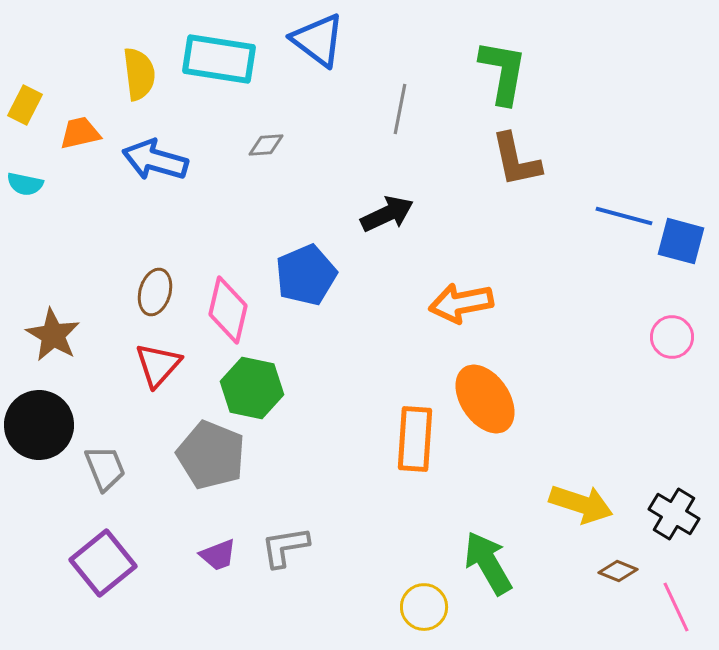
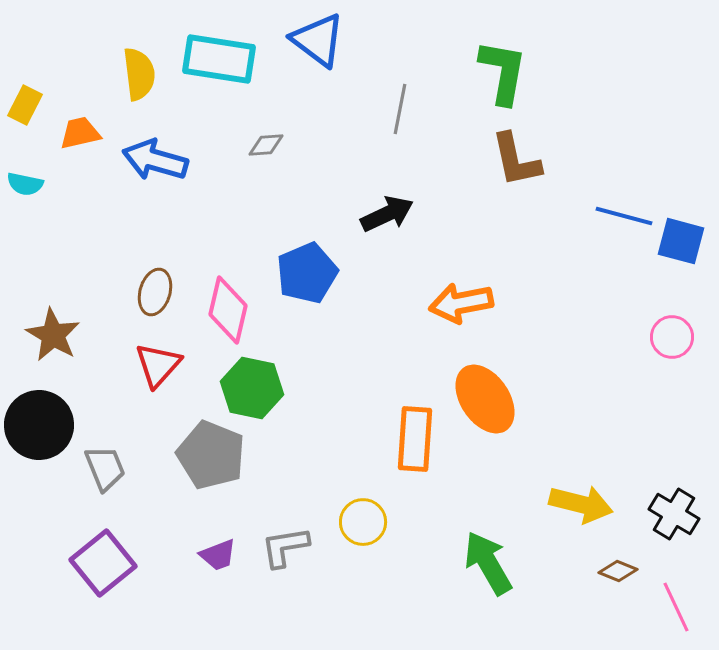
blue pentagon: moved 1 px right, 2 px up
yellow arrow: rotated 4 degrees counterclockwise
yellow circle: moved 61 px left, 85 px up
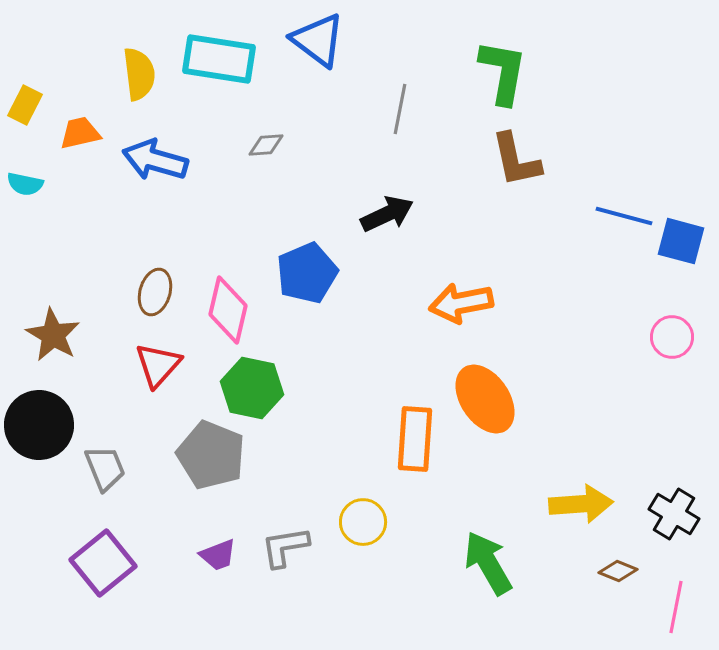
yellow arrow: rotated 18 degrees counterclockwise
pink line: rotated 36 degrees clockwise
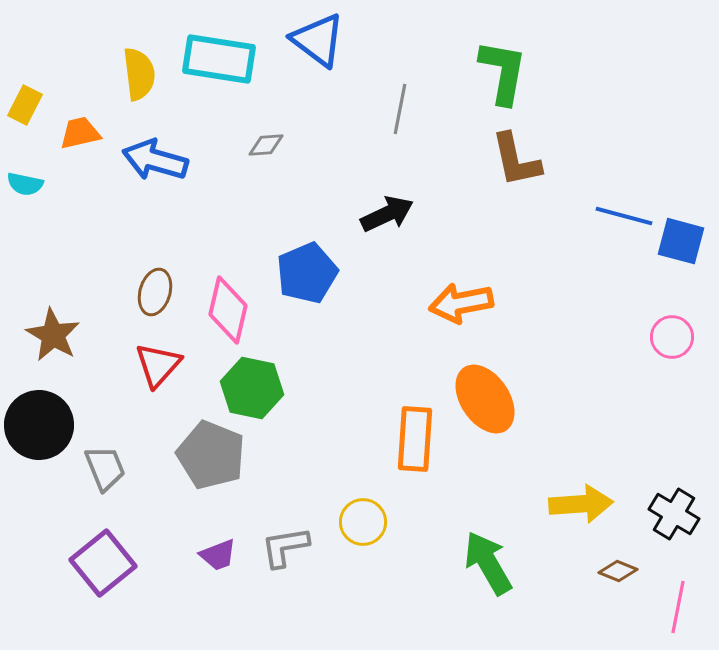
pink line: moved 2 px right
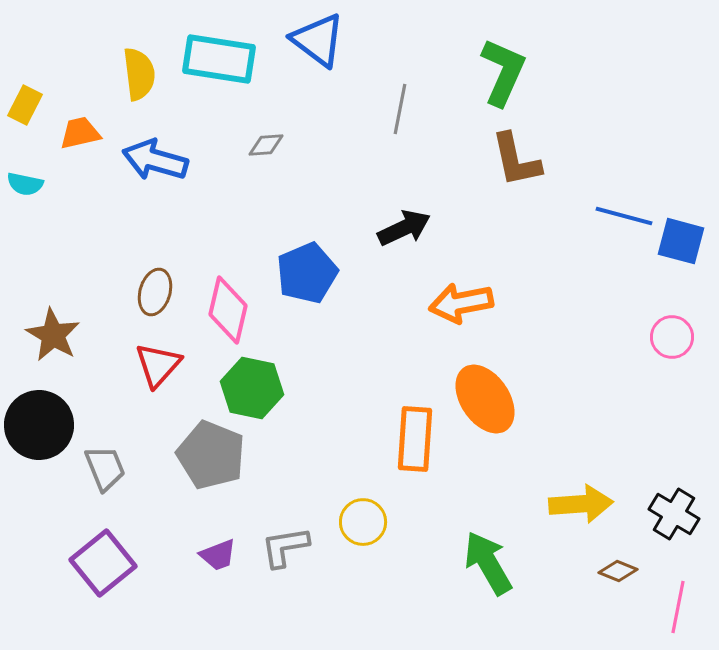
green L-shape: rotated 14 degrees clockwise
black arrow: moved 17 px right, 14 px down
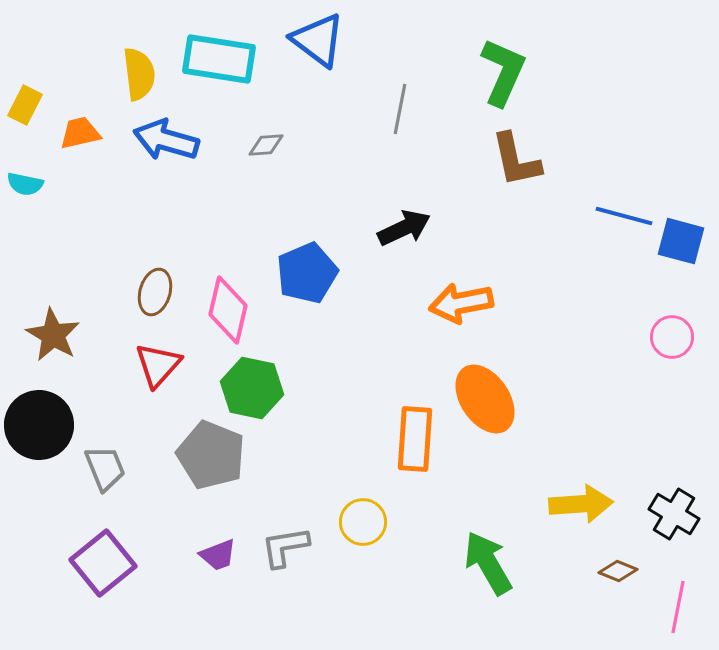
blue arrow: moved 11 px right, 20 px up
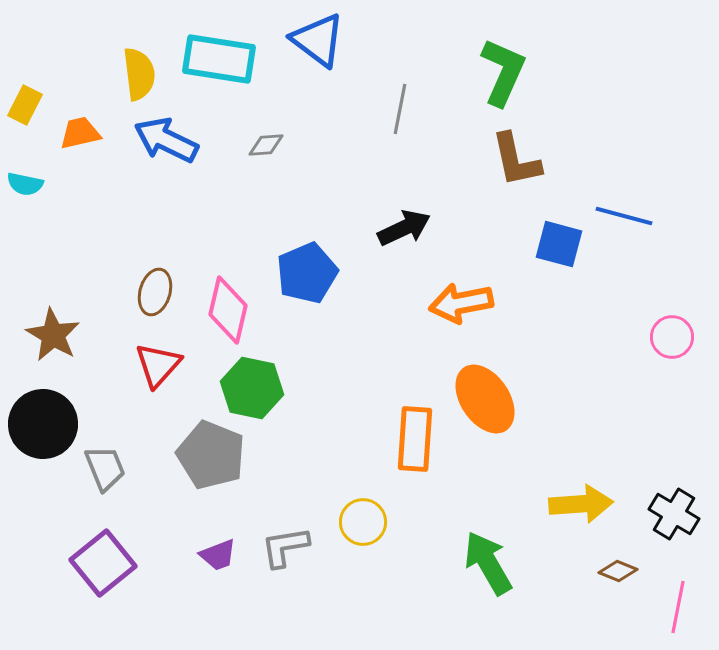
blue arrow: rotated 10 degrees clockwise
blue square: moved 122 px left, 3 px down
black circle: moved 4 px right, 1 px up
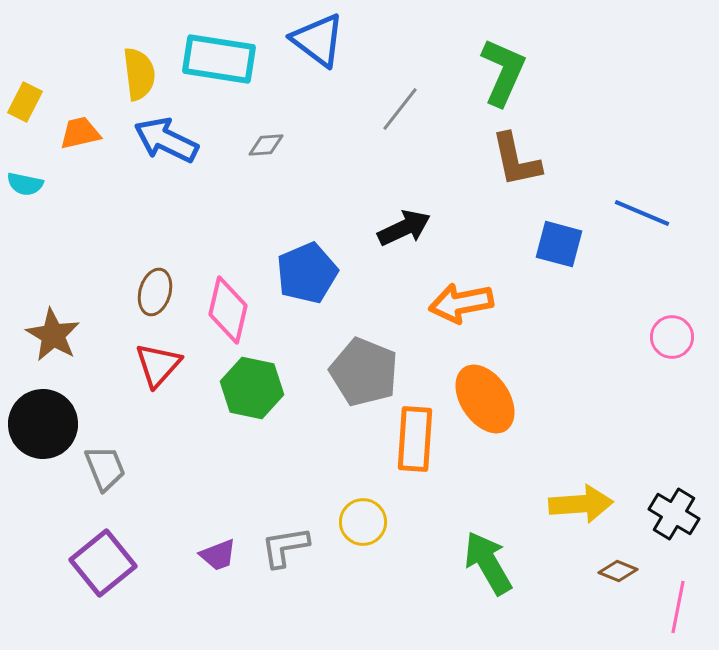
yellow rectangle: moved 3 px up
gray line: rotated 27 degrees clockwise
blue line: moved 18 px right, 3 px up; rotated 8 degrees clockwise
gray pentagon: moved 153 px right, 83 px up
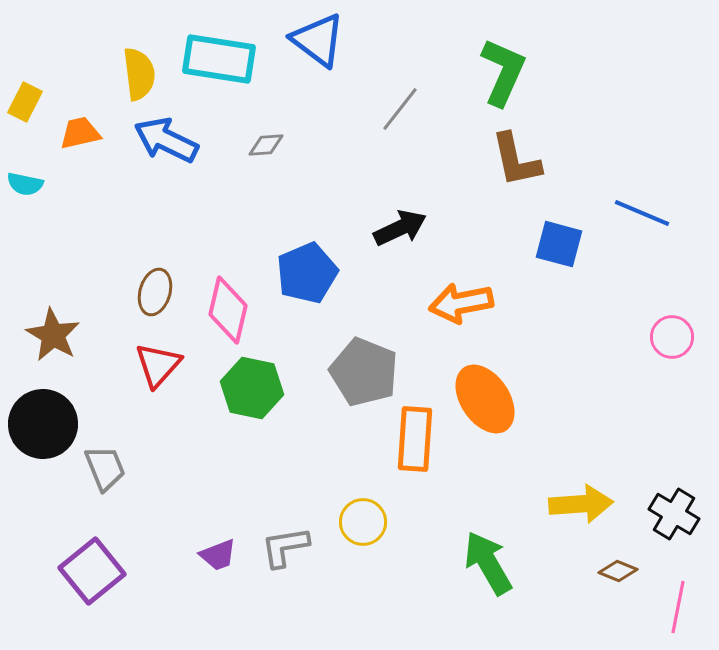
black arrow: moved 4 px left
purple square: moved 11 px left, 8 px down
